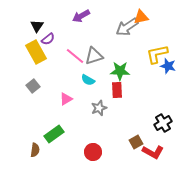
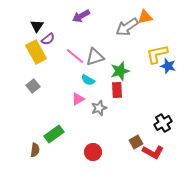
orange triangle: moved 4 px right
gray triangle: moved 1 px right, 1 px down
green star: rotated 18 degrees counterclockwise
pink triangle: moved 12 px right
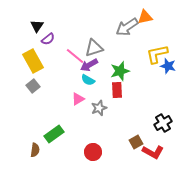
purple arrow: moved 8 px right, 49 px down
yellow rectangle: moved 3 px left, 9 px down
gray triangle: moved 1 px left, 9 px up
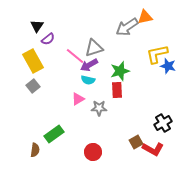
cyan semicircle: rotated 16 degrees counterclockwise
gray star: rotated 21 degrees clockwise
red L-shape: moved 3 px up
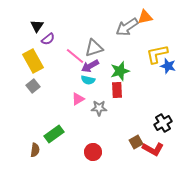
purple arrow: moved 1 px right, 1 px down
